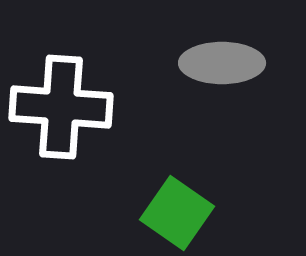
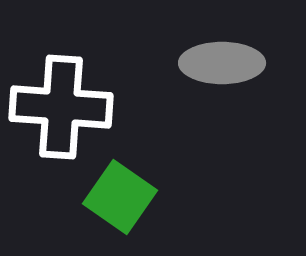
green square: moved 57 px left, 16 px up
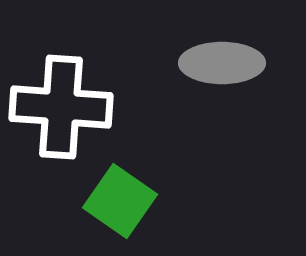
green square: moved 4 px down
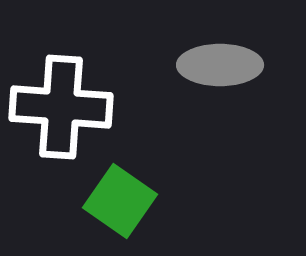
gray ellipse: moved 2 px left, 2 px down
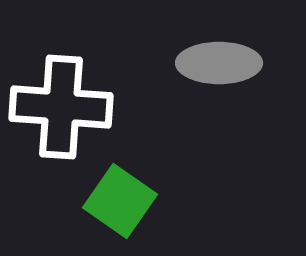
gray ellipse: moved 1 px left, 2 px up
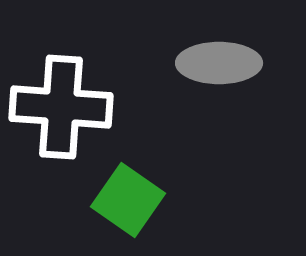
green square: moved 8 px right, 1 px up
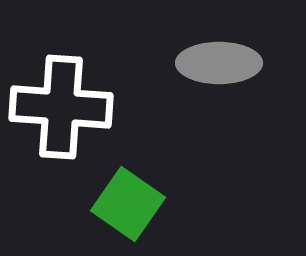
green square: moved 4 px down
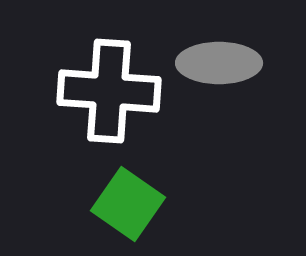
white cross: moved 48 px right, 16 px up
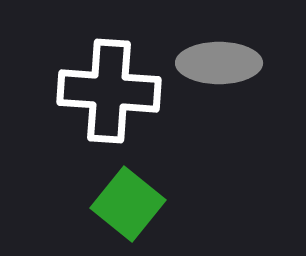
green square: rotated 4 degrees clockwise
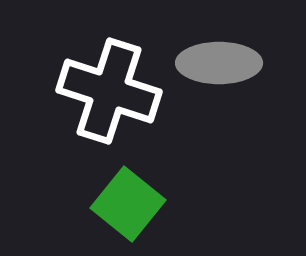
white cross: rotated 14 degrees clockwise
